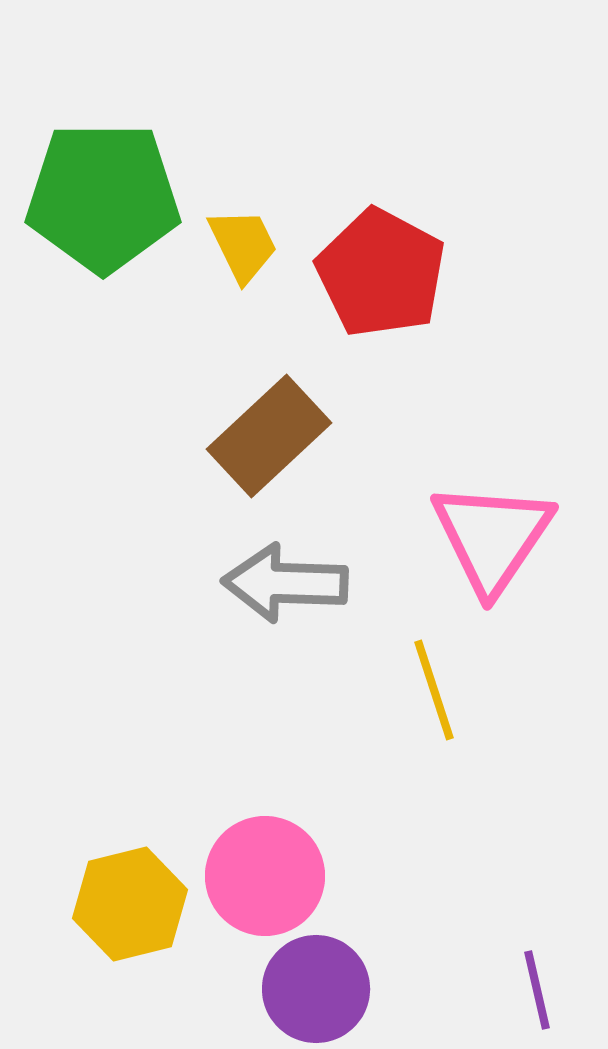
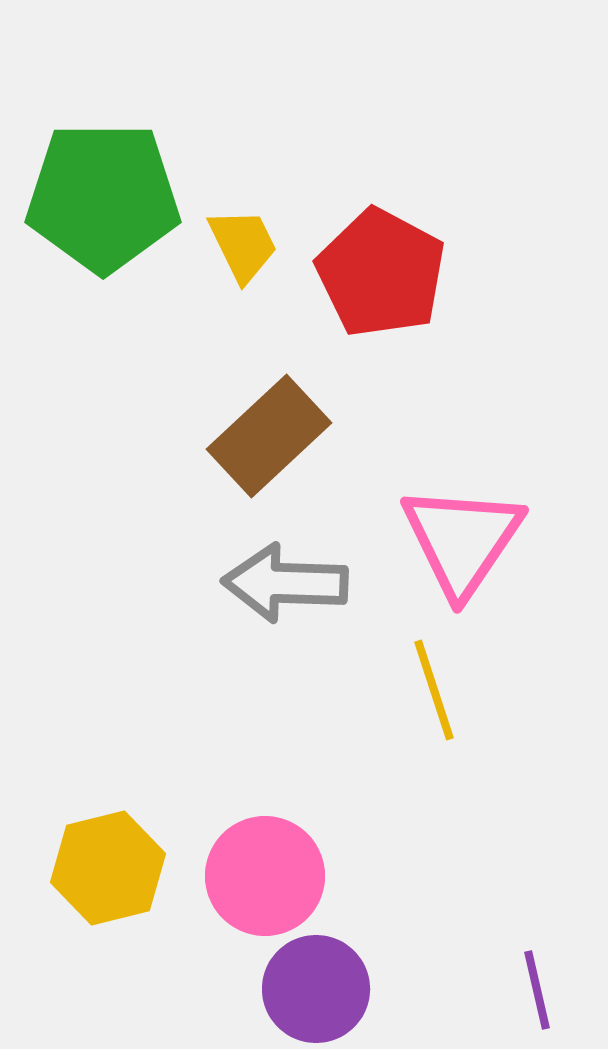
pink triangle: moved 30 px left, 3 px down
yellow hexagon: moved 22 px left, 36 px up
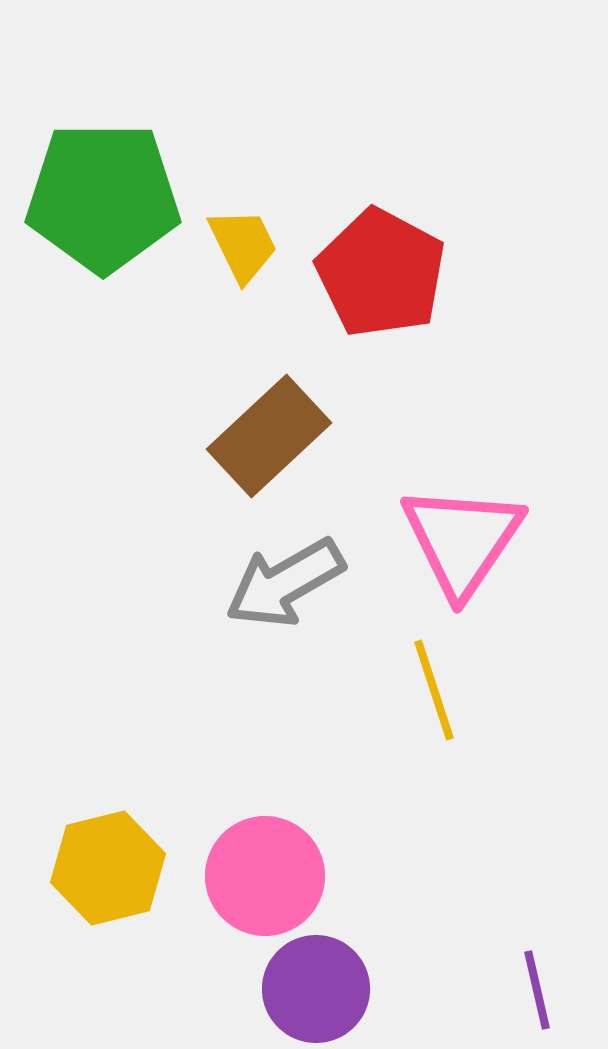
gray arrow: rotated 32 degrees counterclockwise
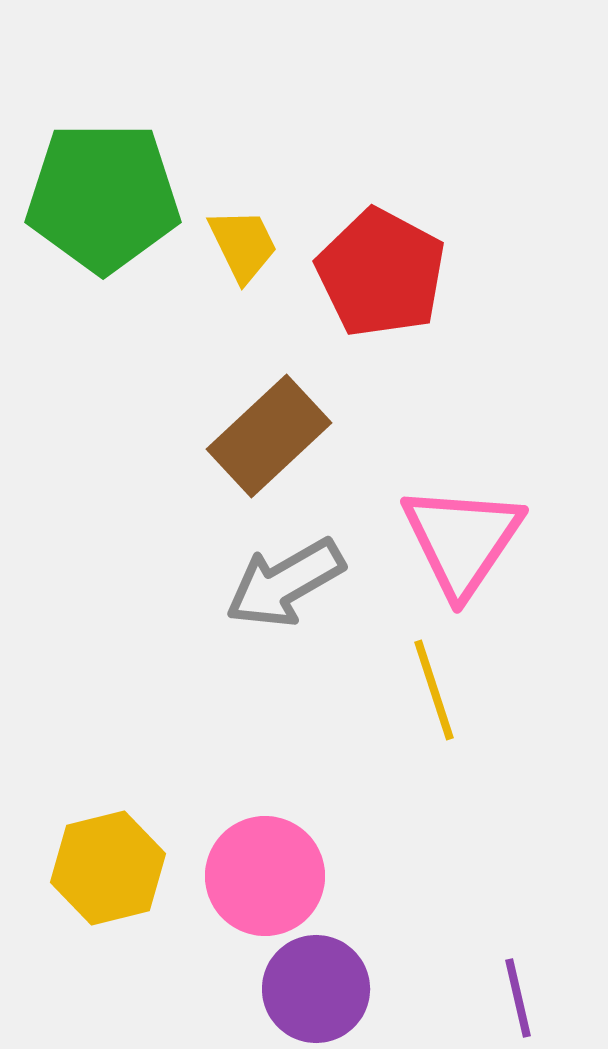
purple line: moved 19 px left, 8 px down
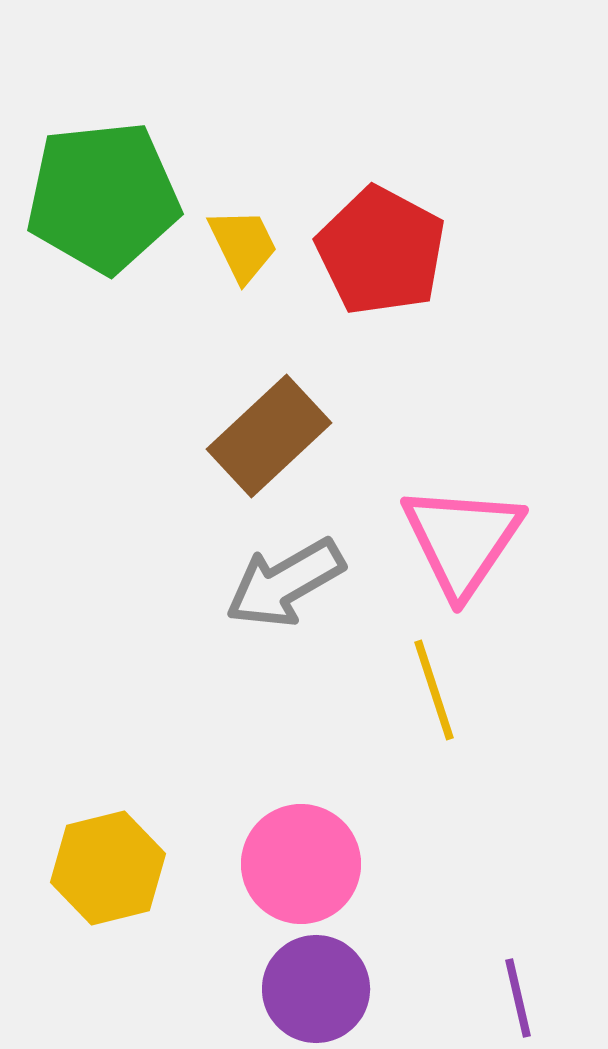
green pentagon: rotated 6 degrees counterclockwise
red pentagon: moved 22 px up
pink circle: moved 36 px right, 12 px up
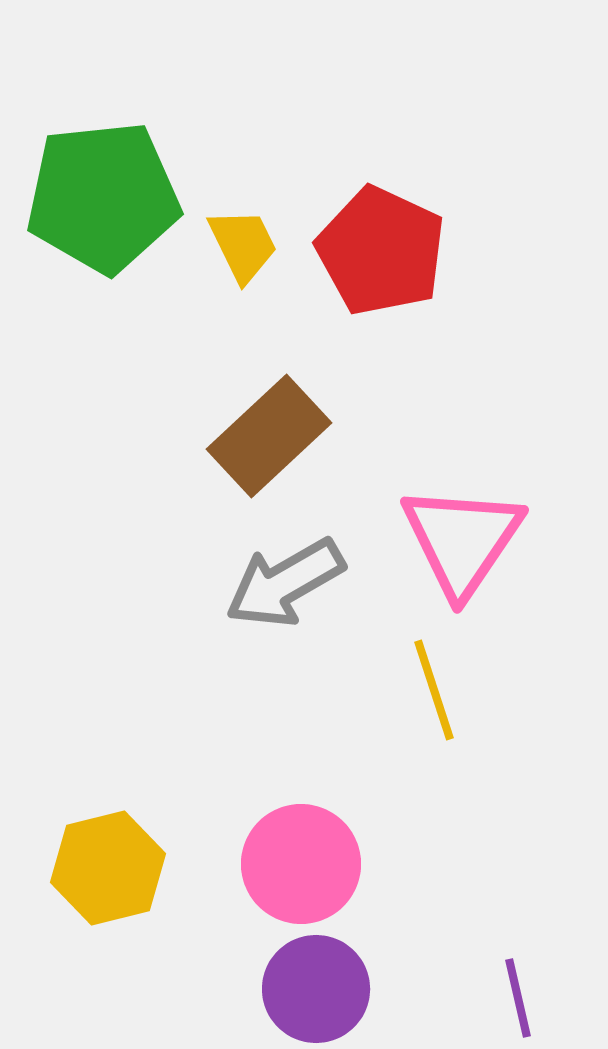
red pentagon: rotated 3 degrees counterclockwise
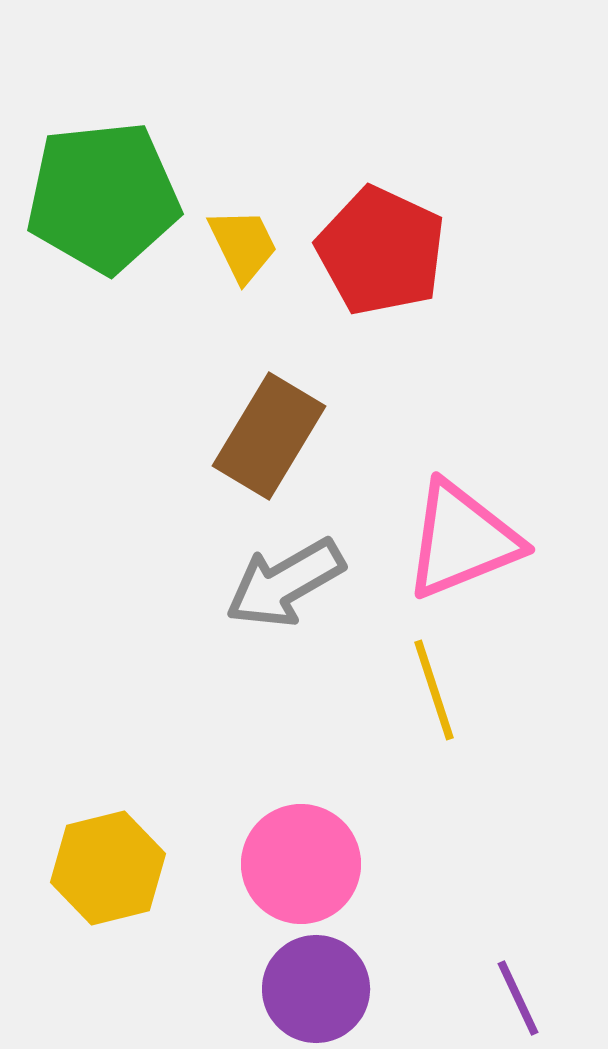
brown rectangle: rotated 16 degrees counterclockwise
pink triangle: rotated 34 degrees clockwise
purple line: rotated 12 degrees counterclockwise
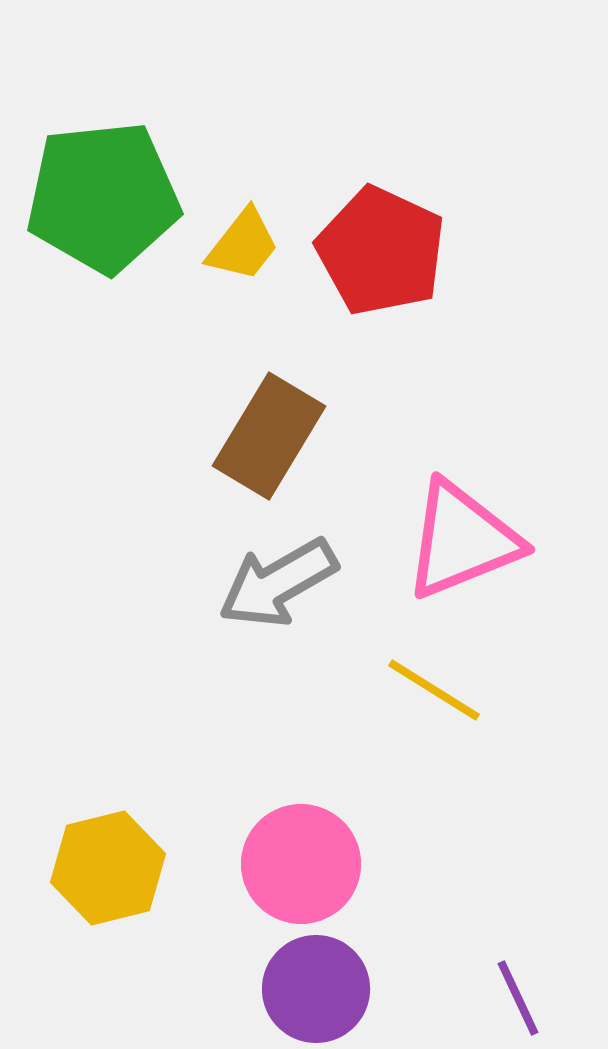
yellow trapezoid: rotated 64 degrees clockwise
gray arrow: moved 7 px left
yellow line: rotated 40 degrees counterclockwise
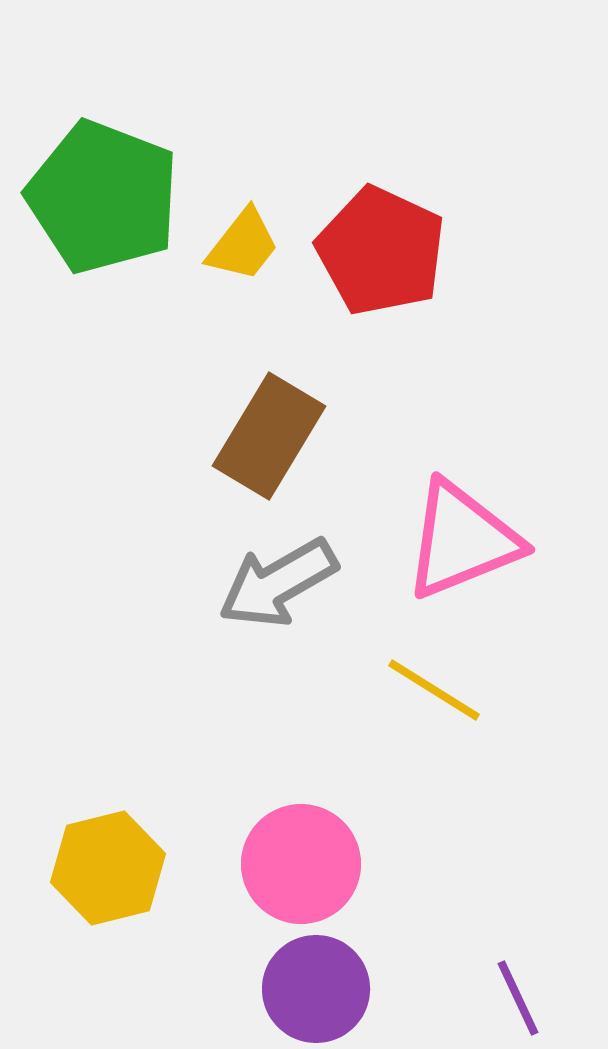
green pentagon: rotated 27 degrees clockwise
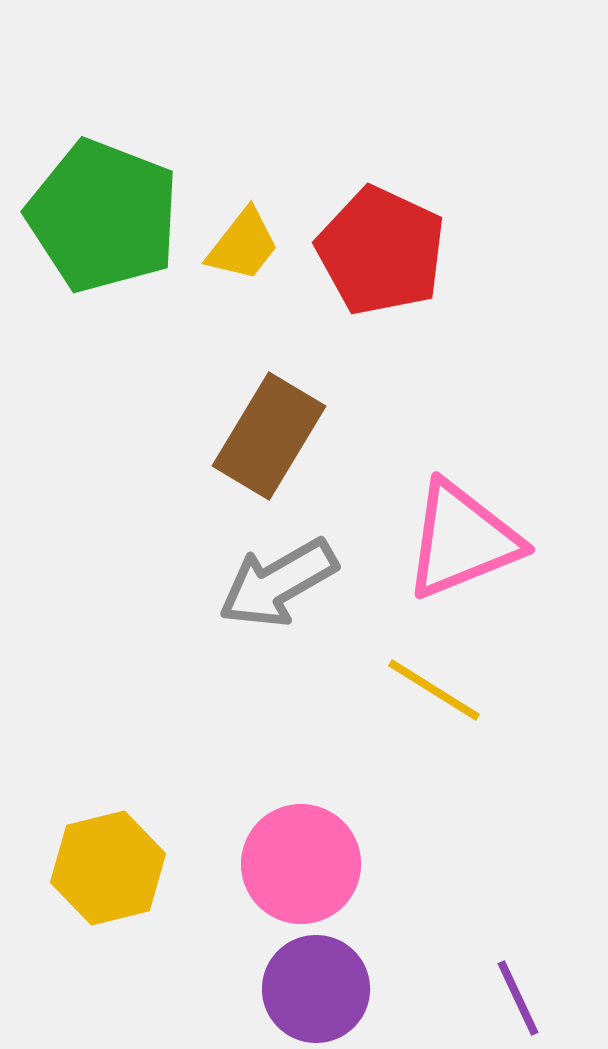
green pentagon: moved 19 px down
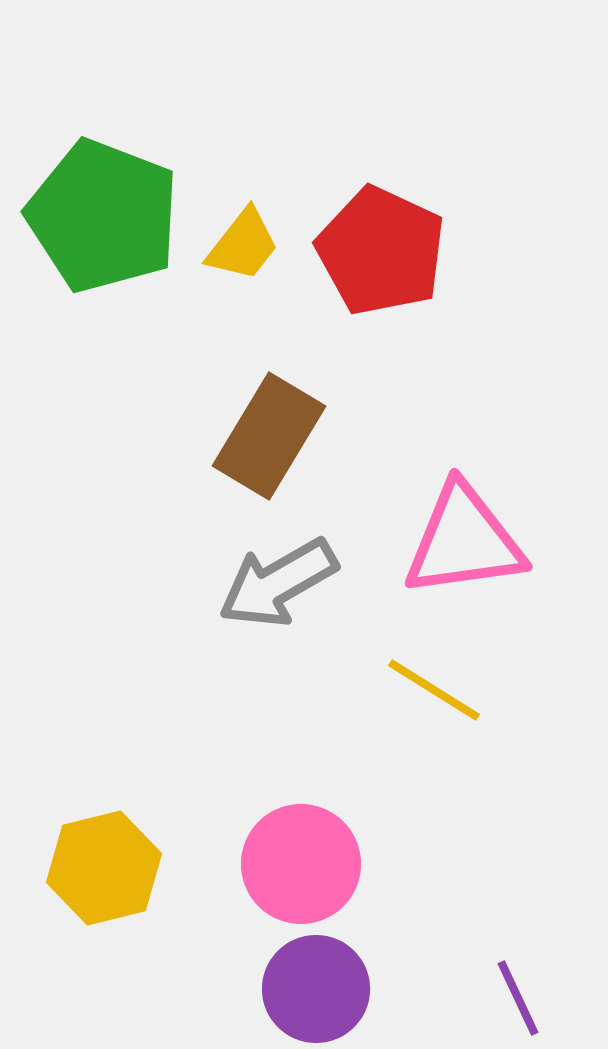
pink triangle: moved 2 px right, 1 px down; rotated 14 degrees clockwise
yellow hexagon: moved 4 px left
